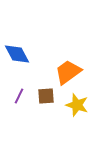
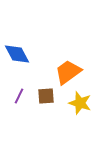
yellow star: moved 3 px right, 2 px up
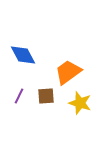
blue diamond: moved 6 px right, 1 px down
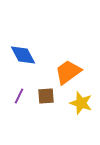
yellow star: moved 1 px right
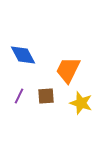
orange trapezoid: moved 2 px up; rotated 28 degrees counterclockwise
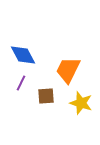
purple line: moved 2 px right, 13 px up
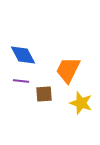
purple line: moved 2 px up; rotated 70 degrees clockwise
brown square: moved 2 px left, 2 px up
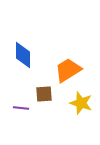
blue diamond: rotated 28 degrees clockwise
orange trapezoid: rotated 32 degrees clockwise
purple line: moved 27 px down
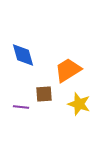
blue diamond: rotated 16 degrees counterclockwise
yellow star: moved 2 px left, 1 px down
purple line: moved 1 px up
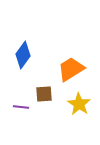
blue diamond: rotated 52 degrees clockwise
orange trapezoid: moved 3 px right, 1 px up
yellow star: rotated 15 degrees clockwise
